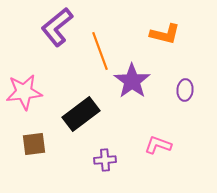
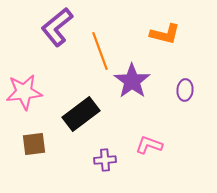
pink L-shape: moved 9 px left
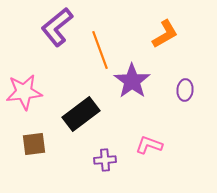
orange L-shape: rotated 44 degrees counterclockwise
orange line: moved 1 px up
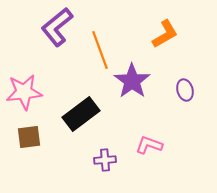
purple ellipse: rotated 20 degrees counterclockwise
brown square: moved 5 px left, 7 px up
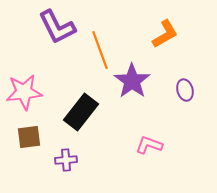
purple L-shape: rotated 78 degrees counterclockwise
black rectangle: moved 2 px up; rotated 15 degrees counterclockwise
purple cross: moved 39 px left
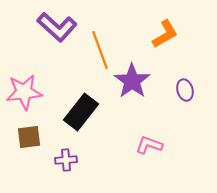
purple L-shape: rotated 21 degrees counterclockwise
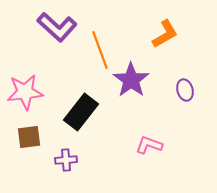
purple star: moved 1 px left, 1 px up
pink star: moved 1 px right
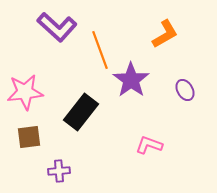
purple ellipse: rotated 15 degrees counterclockwise
purple cross: moved 7 px left, 11 px down
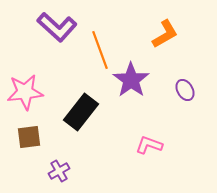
purple cross: rotated 25 degrees counterclockwise
